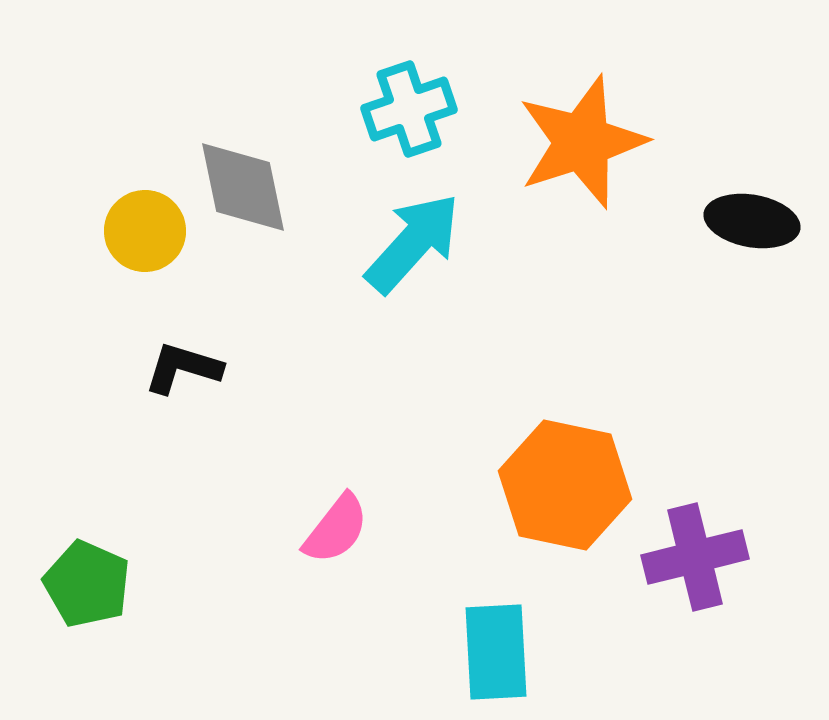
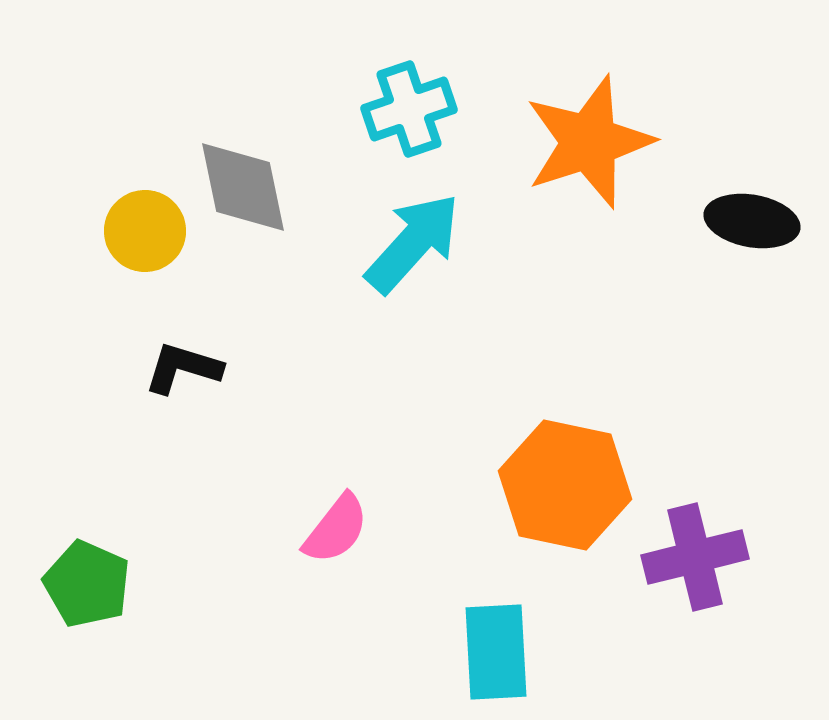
orange star: moved 7 px right
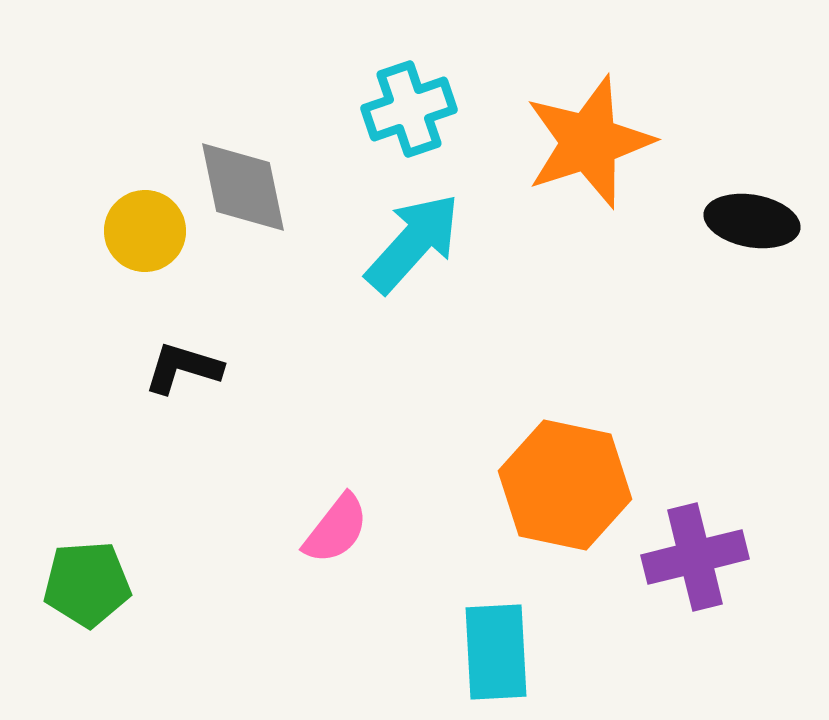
green pentagon: rotated 28 degrees counterclockwise
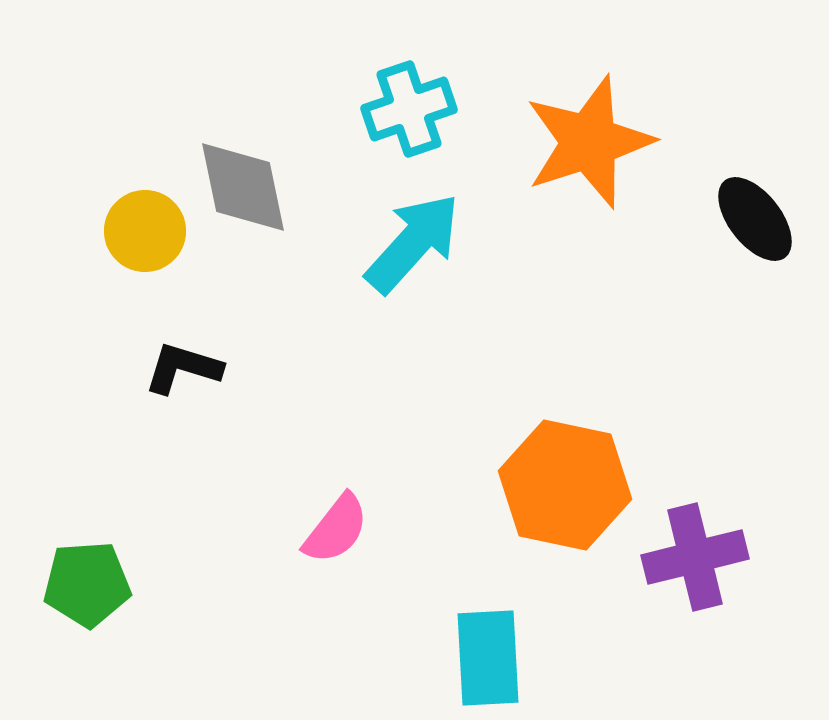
black ellipse: moved 3 px right, 2 px up; rotated 42 degrees clockwise
cyan rectangle: moved 8 px left, 6 px down
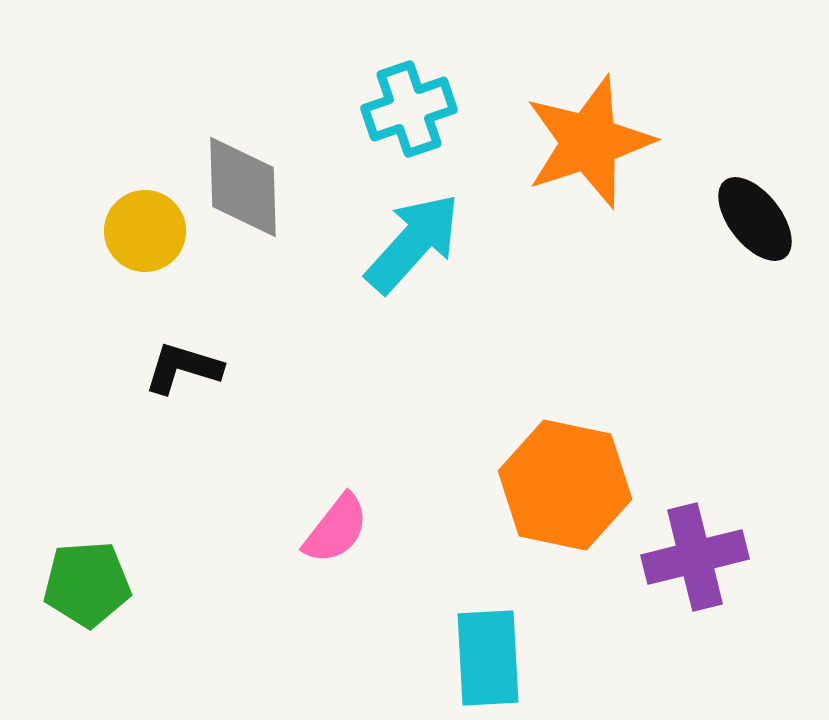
gray diamond: rotated 10 degrees clockwise
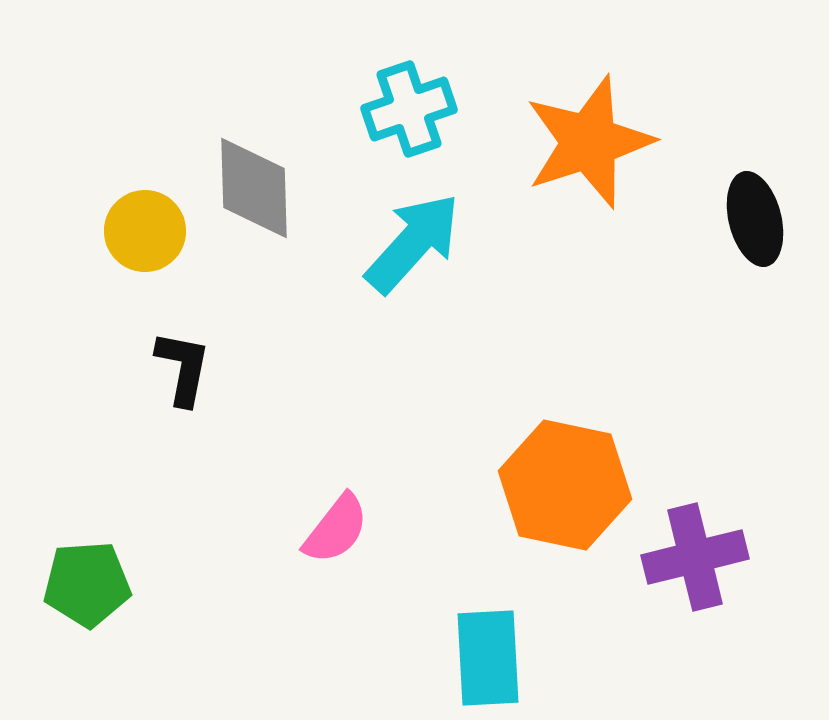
gray diamond: moved 11 px right, 1 px down
black ellipse: rotated 24 degrees clockwise
black L-shape: rotated 84 degrees clockwise
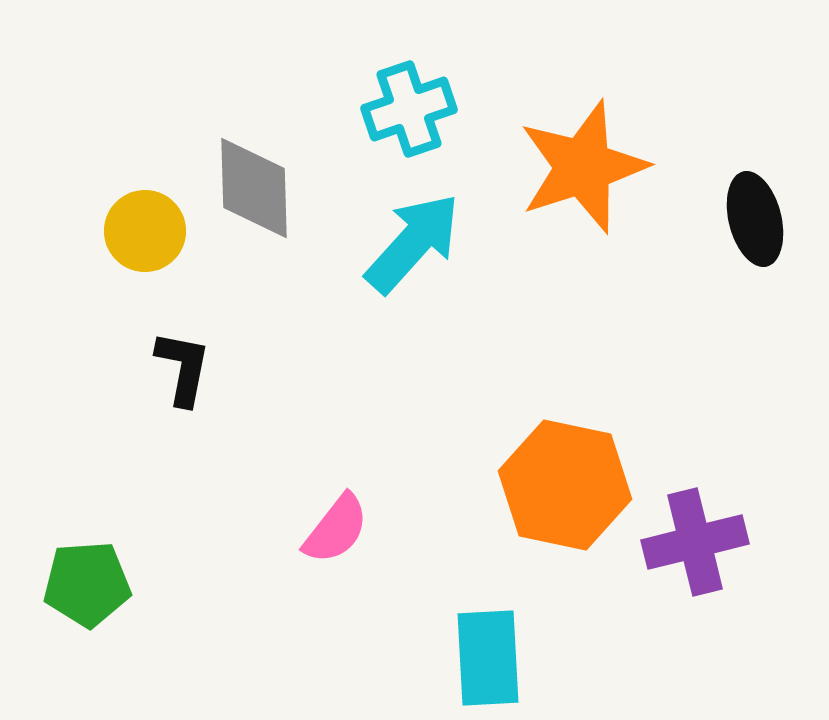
orange star: moved 6 px left, 25 px down
purple cross: moved 15 px up
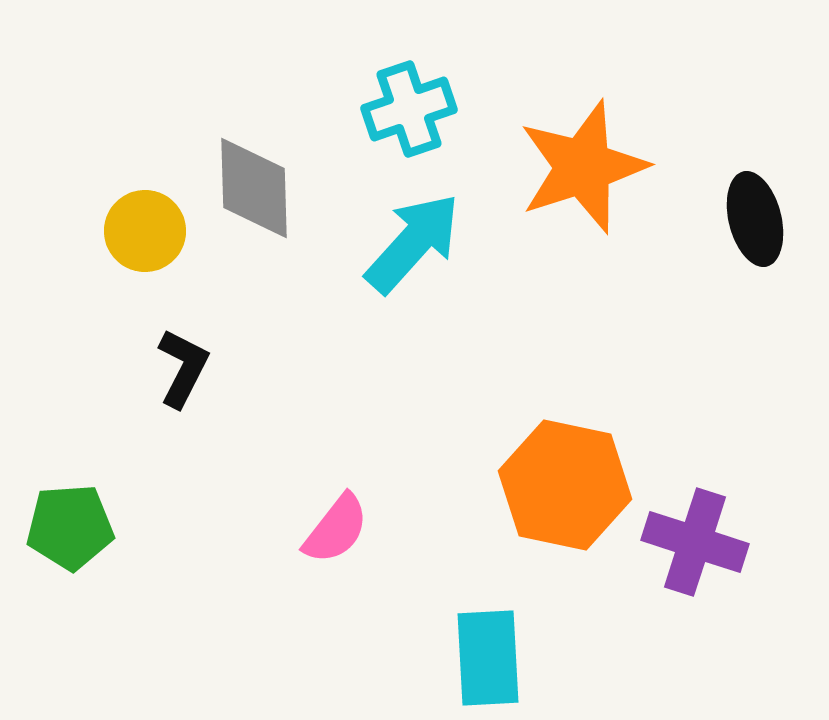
black L-shape: rotated 16 degrees clockwise
purple cross: rotated 32 degrees clockwise
green pentagon: moved 17 px left, 57 px up
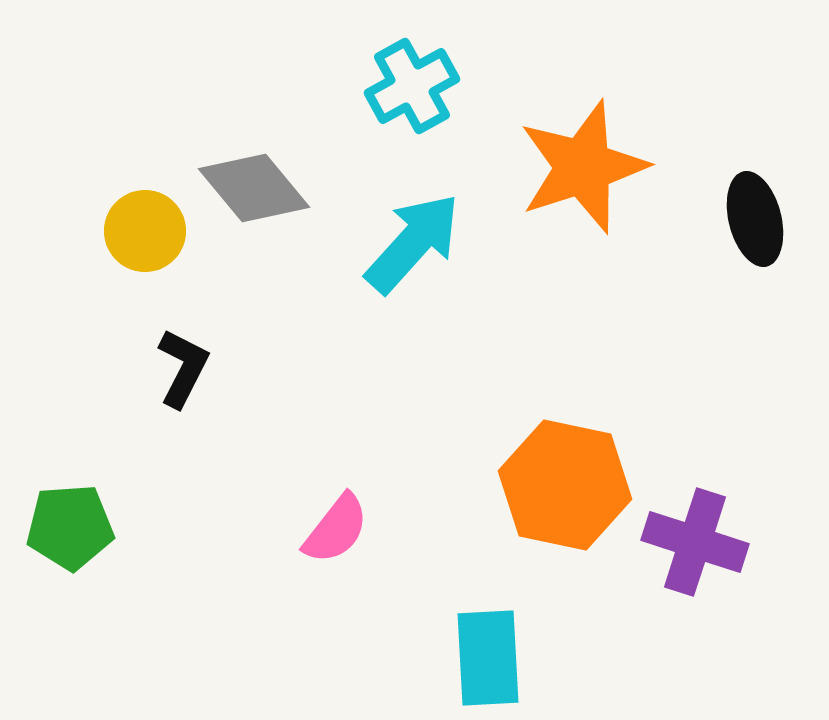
cyan cross: moved 3 px right, 23 px up; rotated 10 degrees counterclockwise
gray diamond: rotated 38 degrees counterclockwise
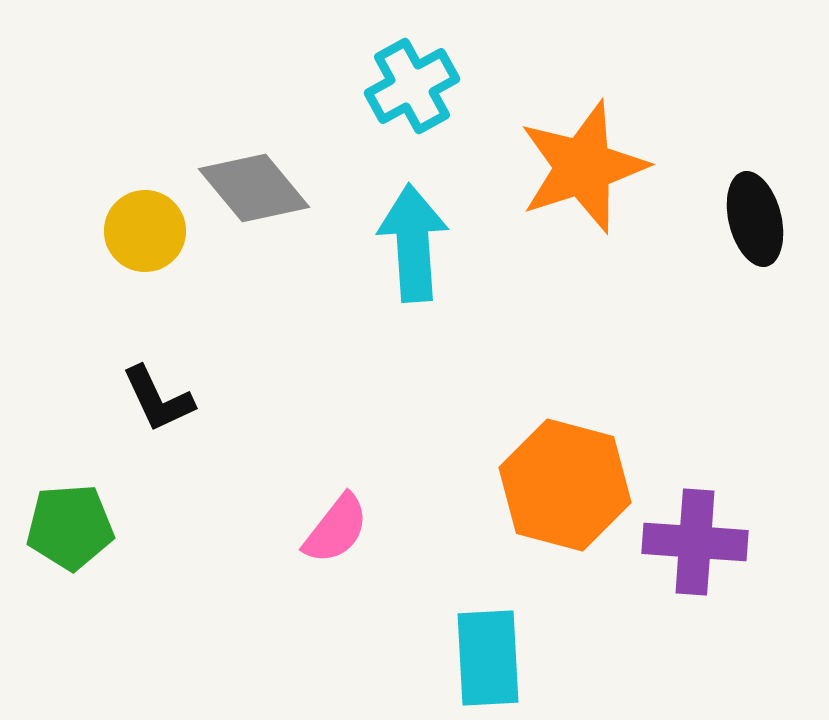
cyan arrow: rotated 46 degrees counterclockwise
black L-shape: moved 25 px left, 31 px down; rotated 128 degrees clockwise
orange hexagon: rotated 3 degrees clockwise
purple cross: rotated 14 degrees counterclockwise
